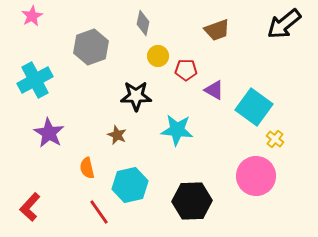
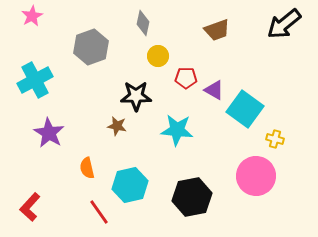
red pentagon: moved 8 px down
cyan square: moved 9 px left, 2 px down
brown star: moved 9 px up; rotated 12 degrees counterclockwise
yellow cross: rotated 24 degrees counterclockwise
black hexagon: moved 4 px up; rotated 9 degrees counterclockwise
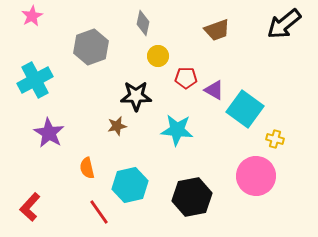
brown star: rotated 24 degrees counterclockwise
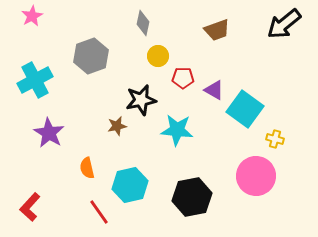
gray hexagon: moved 9 px down
red pentagon: moved 3 px left
black star: moved 5 px right, 4 px down; rotated 12 degrees counterclockwise
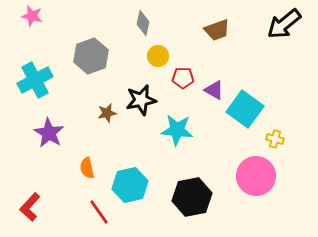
pink star: rotated 30 degrees counterclockwise
brown star: moved 10 px left, 13 px up
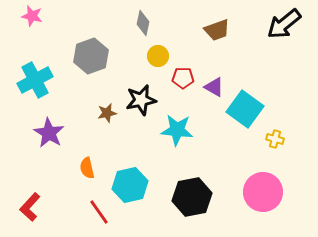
purple triangle: moved 3 px up
pink circle: moved 7 px right, 16 px down
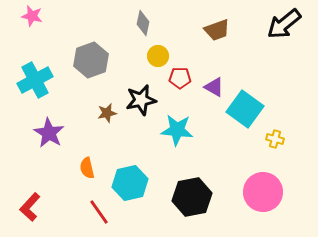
gray hexagon: moved 4 px down
red pentagon: moved 3 px left
cyan hexagon: moved 2 px up
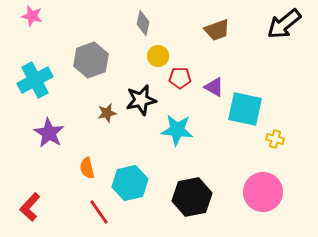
cyan square: rotated 24 degrees counterclockwise
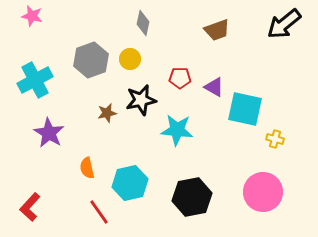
yellow circle: moved 28 px left, 3 px down
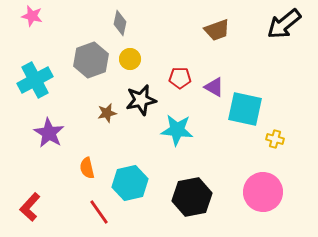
gray diamond: moved 23 px left
